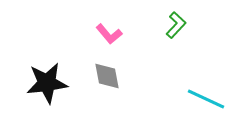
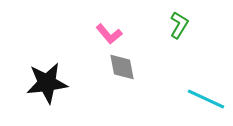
green L-shape: moved 3 px right; rotated 12 degrees counterclockwise
gray diamond: moved 15 px right, 9 px up
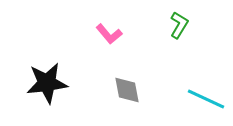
gray diamond: moved 5 px right, 23 px down
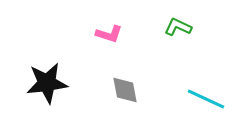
green L-shape: moved 1 px left, 2 px down; rotated 96 degrees counterclockwise
pink L-shape: rotated 32 degrees counterclockwise
gray diamond: moved 2 px left
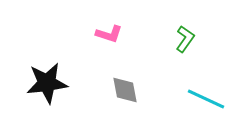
green L-shape: moved 7 px right, 12 px down; rotated 100 degrees clockwise
